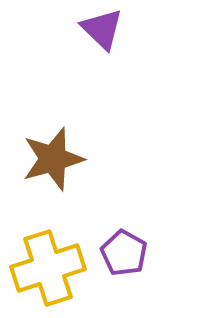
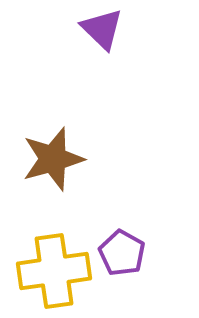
purple pentagon: moved 2 px left
yellow cross: moved 6 px right, 3 px down; rotated 10 degrees clockwise
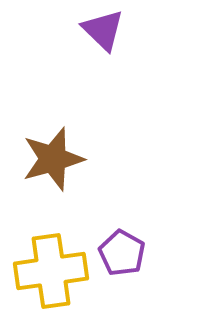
purple triangle: moved 1 px right, 1 px down
yellow cross: moved 3 px left
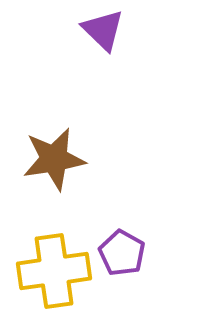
brown star: moved 1 px right; rotated 6 degrees clockwise
yellow cross: moved 3 px right
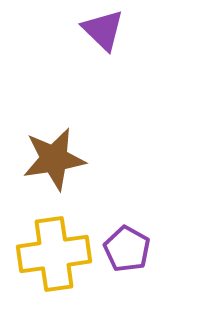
purple pentagon: moved 5 px right, 4 px up
yellow cross: moved 17 px up
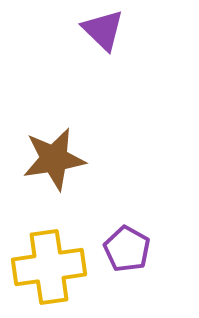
yellow cross: moved 5 px left, 13 px down
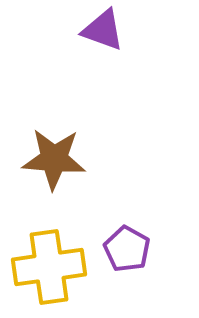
purple triangle: rotated 24 degrees counterclockwise
brown star: rotated 14 degrees clockwise
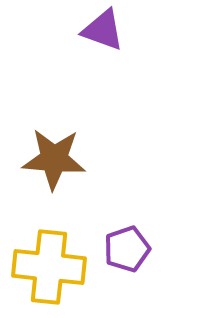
purple pentagon: rotated 24 degrees clockwise
yellow cross: rotated 14 degrees clockwise
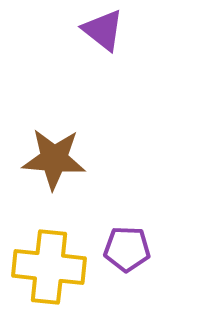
purple triangle: rotated 18 degrees clockwise
purple pentagon: rotated 21 degrees clockwise
